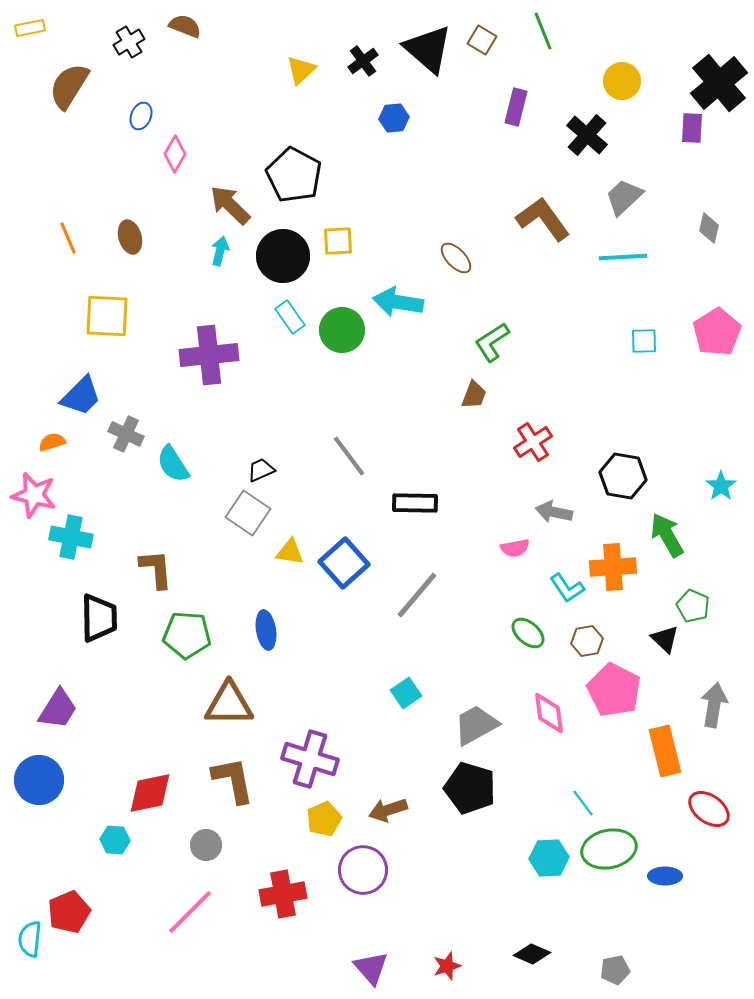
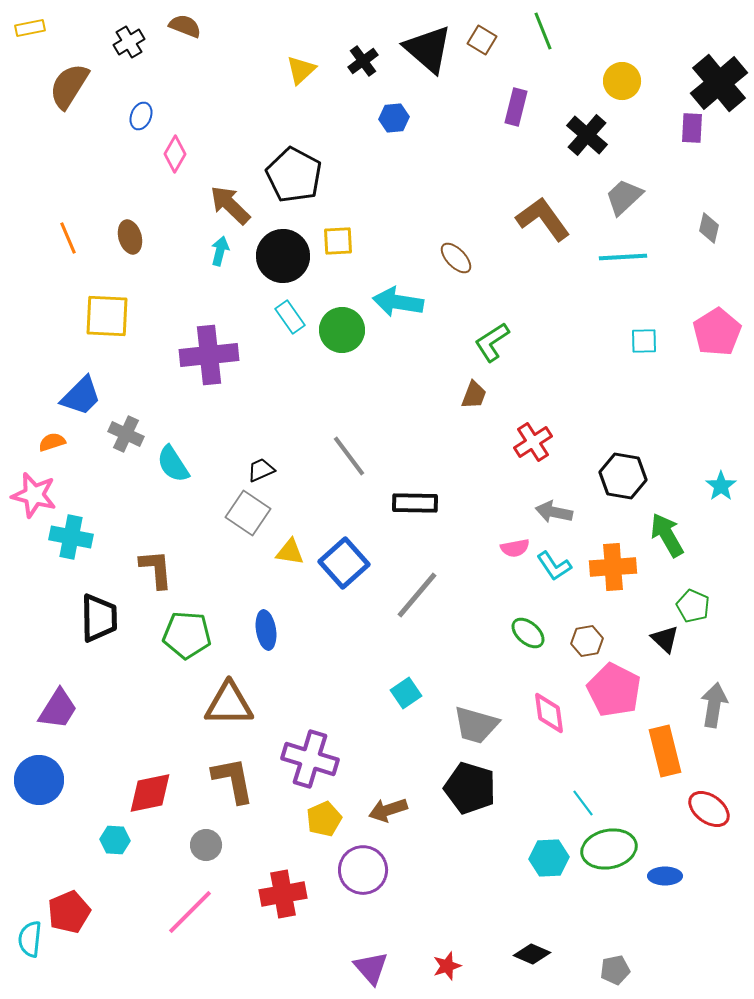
cyan L-shape at (567, 588): moved 13 px left, 22 px up
gray trapezoid at (476, 725): rotated 135 degrees counterclockwise
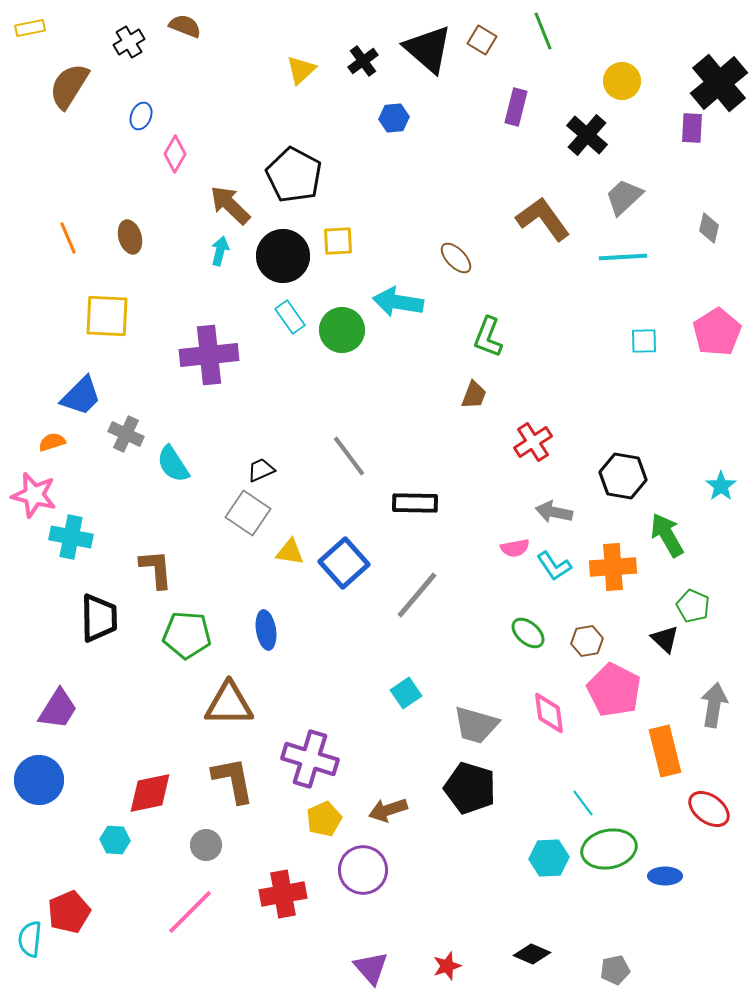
green L-shape at (492, 342): moved 4 px left, 5 px up; rotated 36 degrees counterclockwise
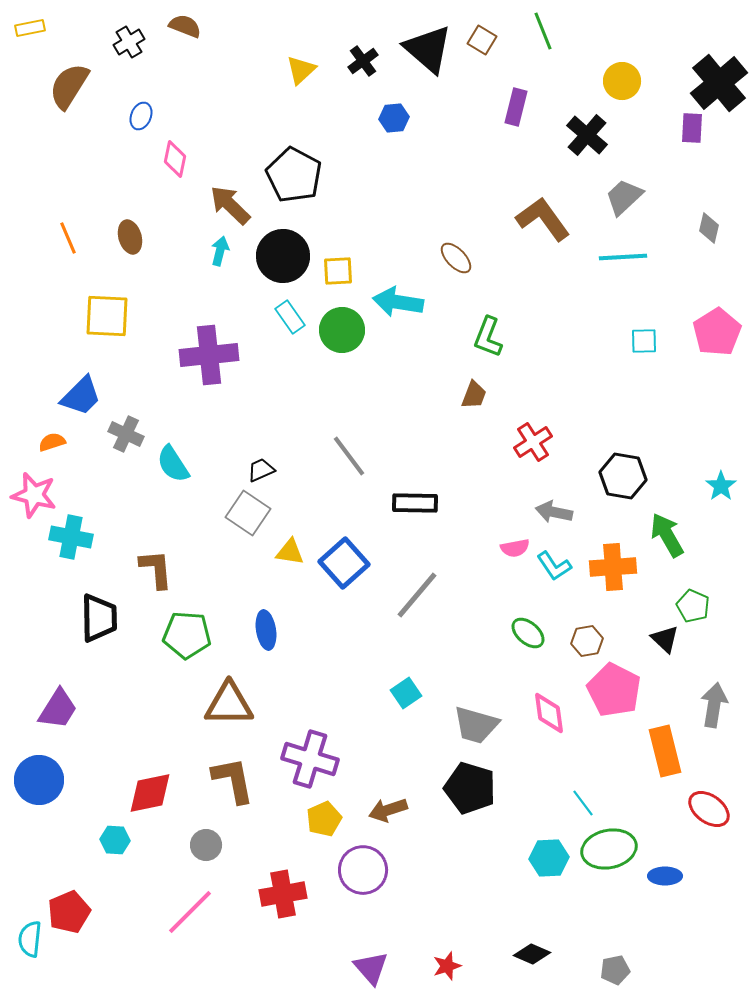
pink diamond at (175, 154): moved 5 px down; rotated 18 degrees counterclockwise
yellow square at (338, 241): moved 30 px down
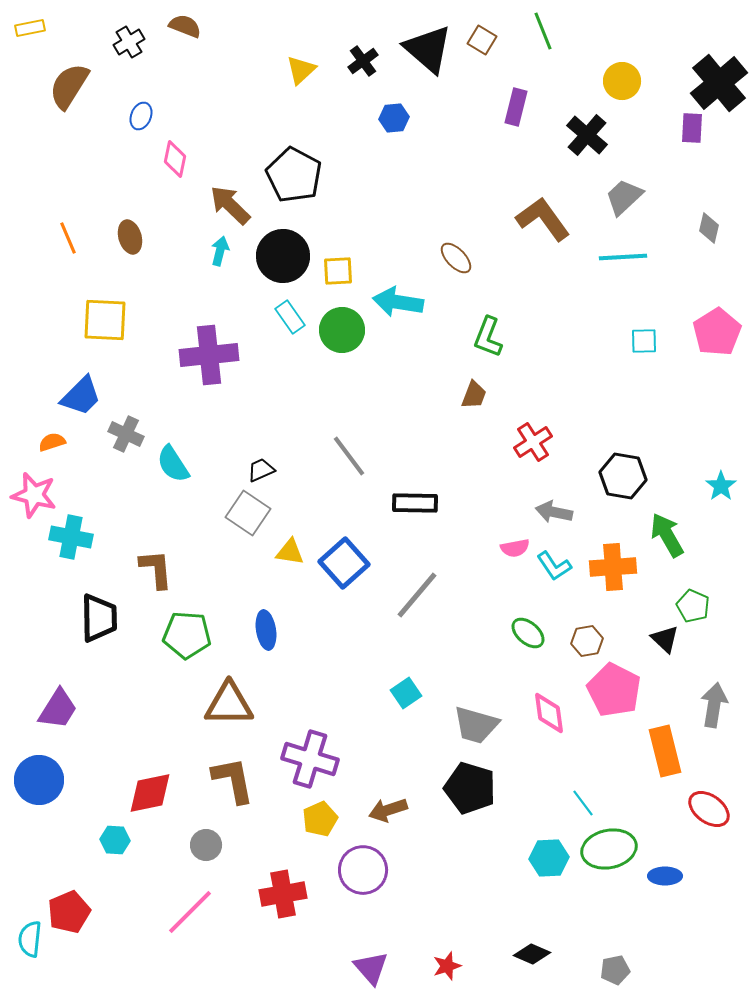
yellow square at (107, 316): moved 2 px left, 4 px down
yellow pentagon at (324, 819): moved 4 px left
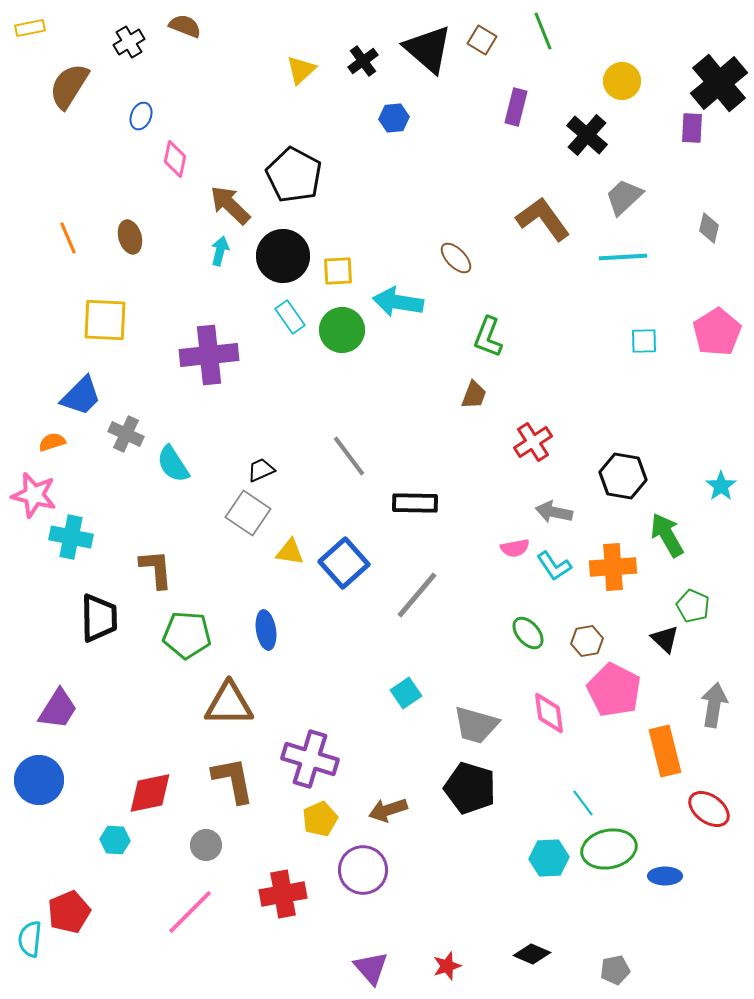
green ellipse at (528, 633): rotated 8 degrees clockwise
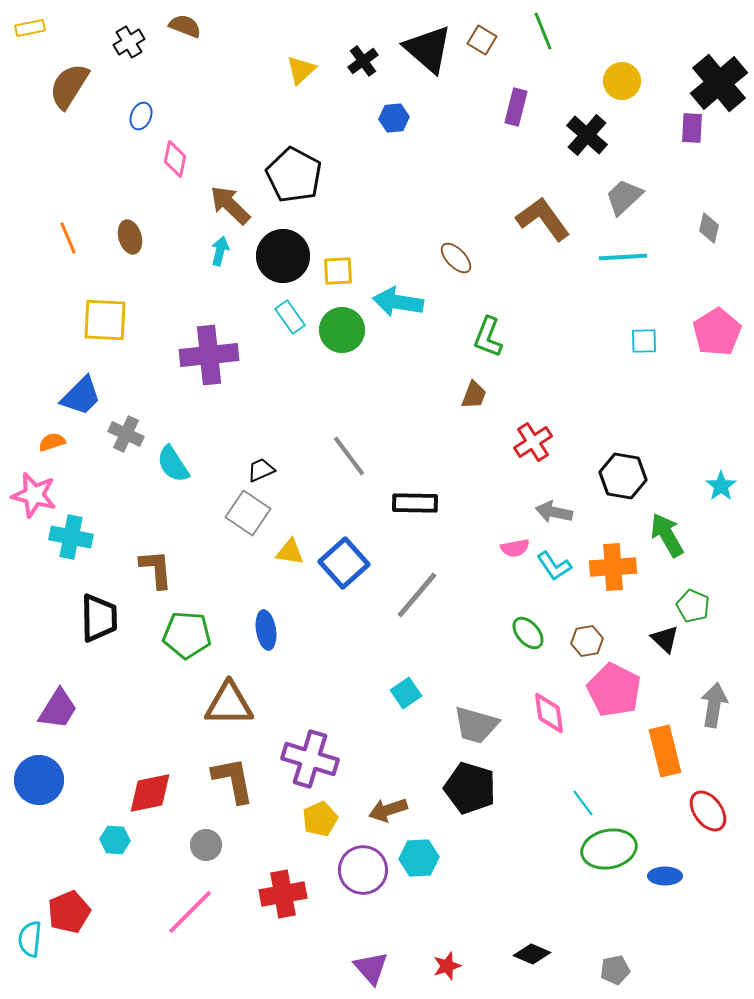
red ellipse at (709, 809): moved 1 px left, 2 px down; rotated 18 degrees clockwise
cyan hexagon at (549, 858): moved 130 px left
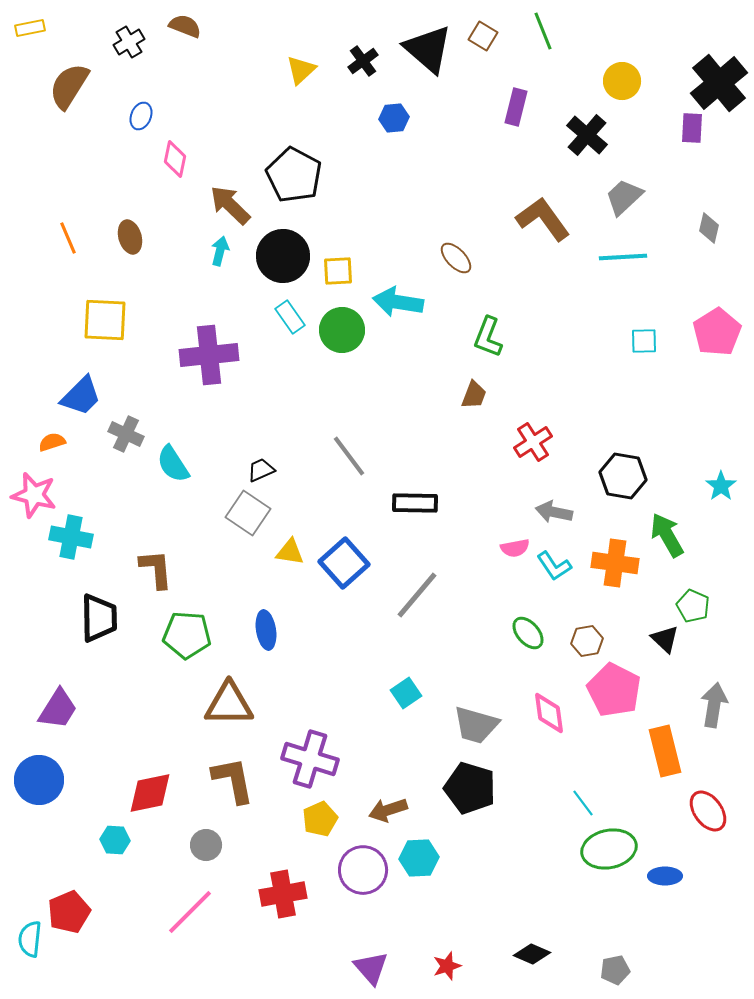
brown square at (482, 40): moved 1 px right, 4 px up
orange cross at (613, 567): moved 2 px right, 4 px up; rotated 12 degrees clockwise
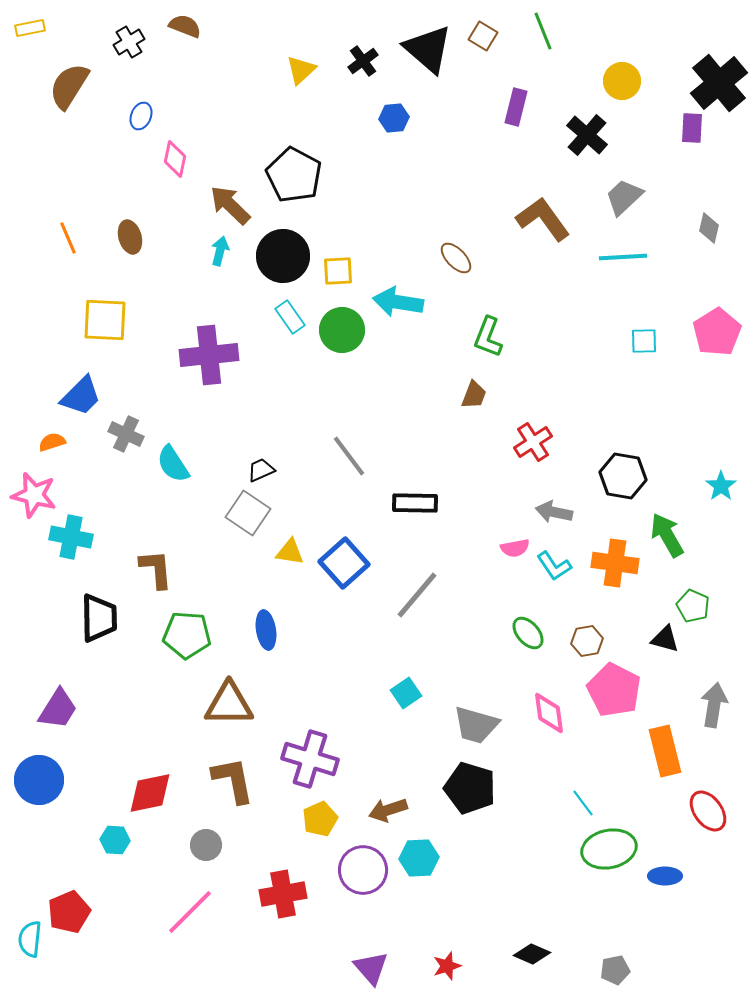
black triangle at (665, 639): rotated 28 degrees counterclockwise
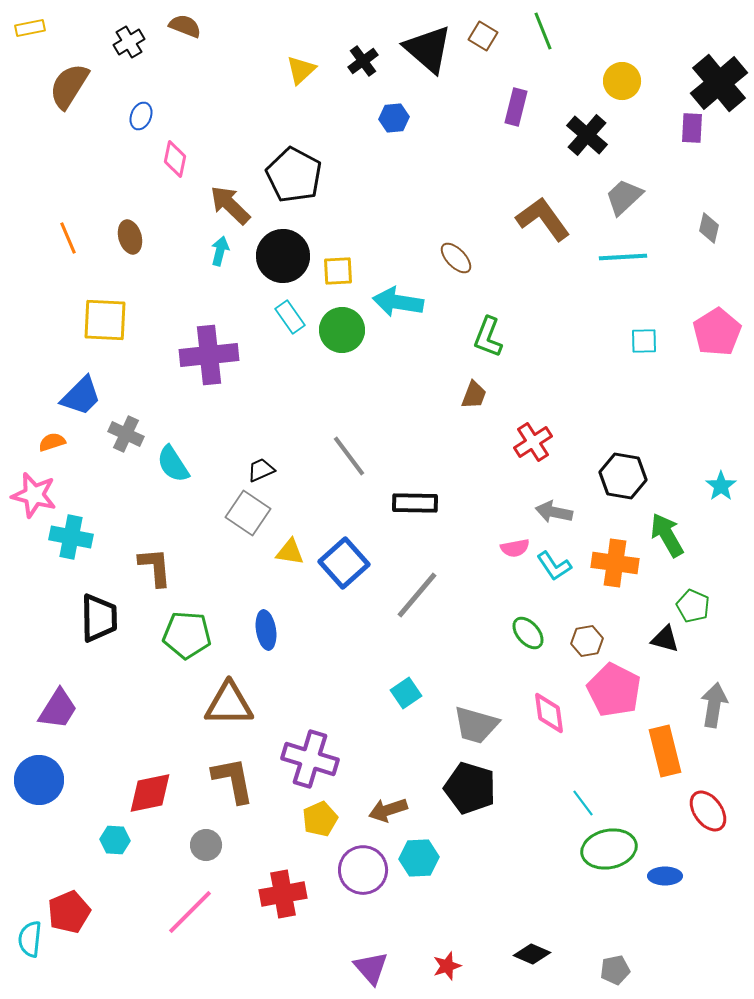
brown L-shape at (156, 569): moved 1 px left, 2 px up
